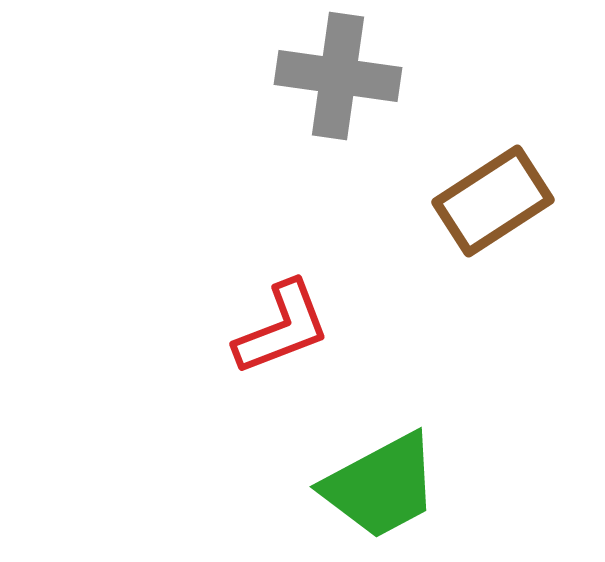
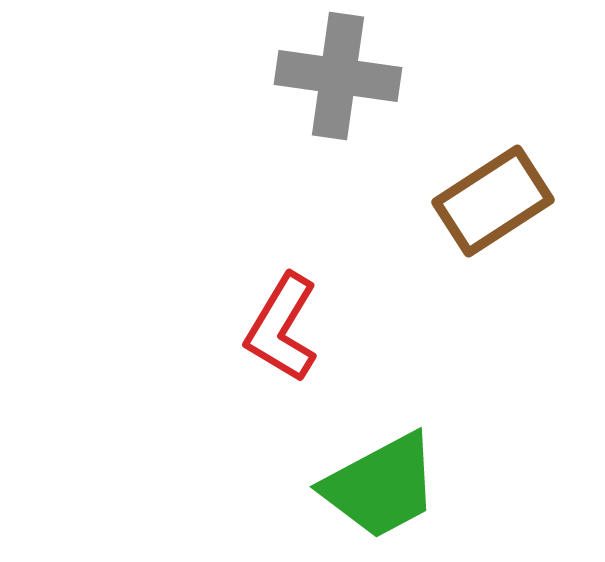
red L-shape: rotated 142 degrees clockwise
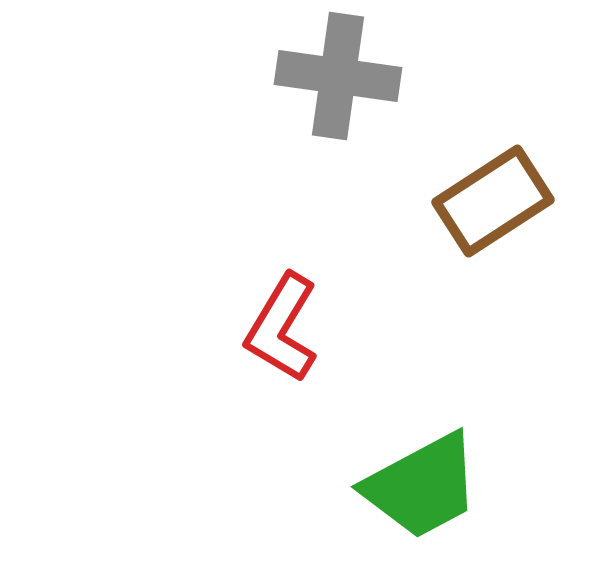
green trapezoid: moved 41 px right
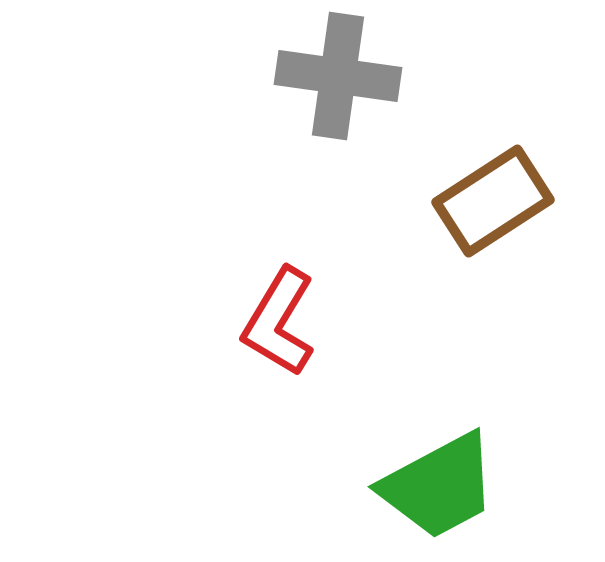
red L-shape: moved 3 px left, 6 px up
green trapezoid: moved 17 px right
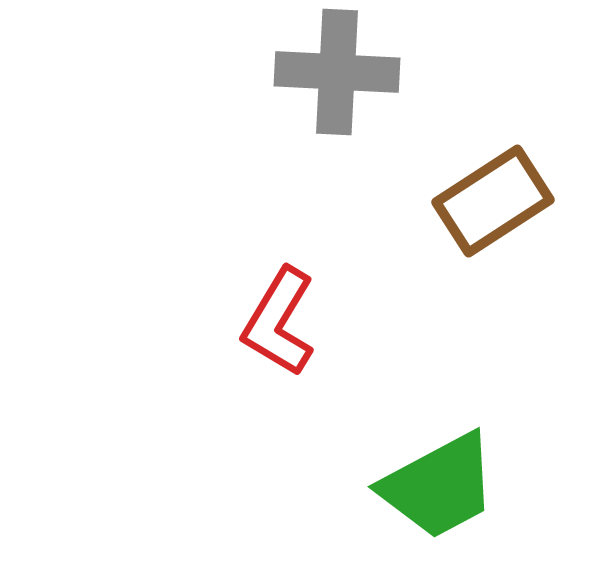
gray cross: moved 1 px left, 4 px up; rotated 5 degrees counterclockwise
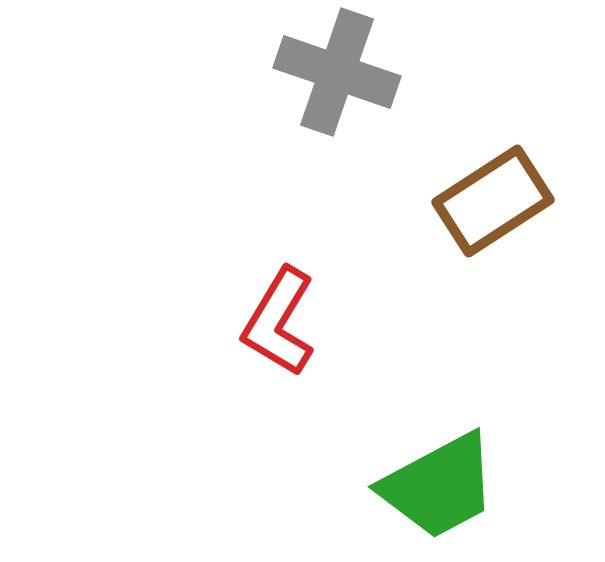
gray cross: rotated 16 degrees clockwise
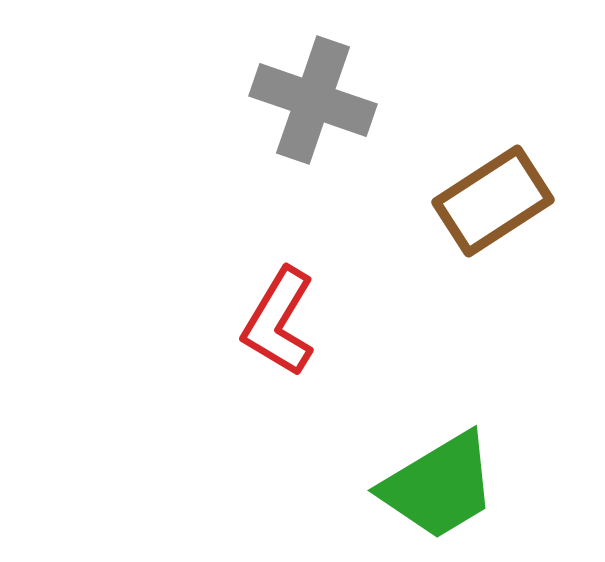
gray cross: moved 24 px left, 28 px down
green trapezoid: rotated 3 degrees counterclockwise
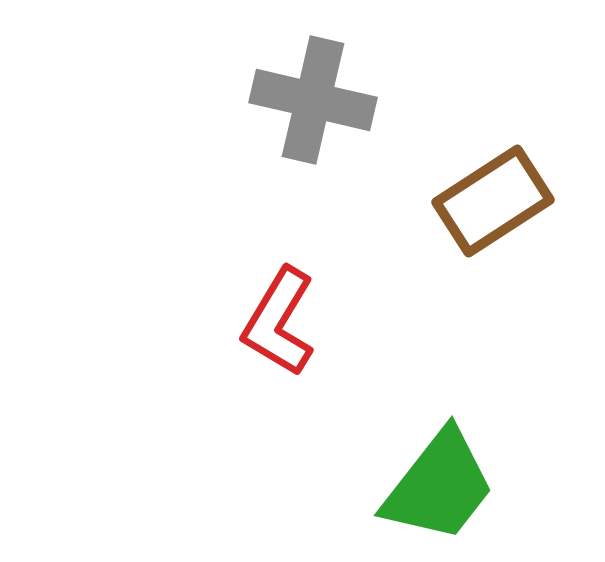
gray cross: rotated 6 degrees counterclockwise
green trapezoid: rotated 21 degrees counterclockwise
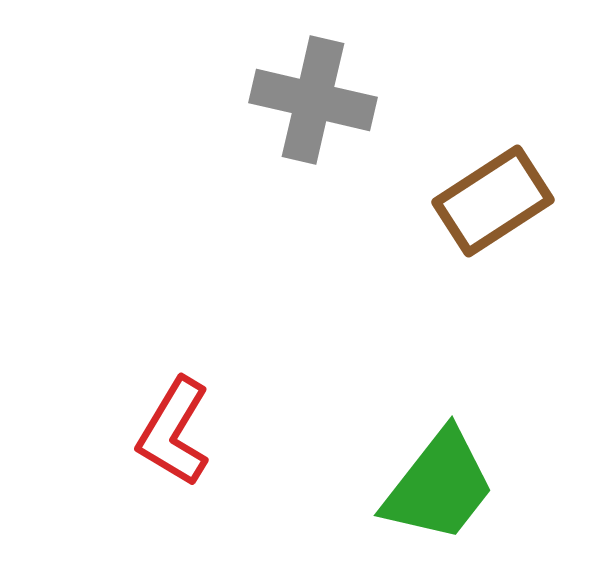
red L-shape: moved 105 px left, 110 px down
